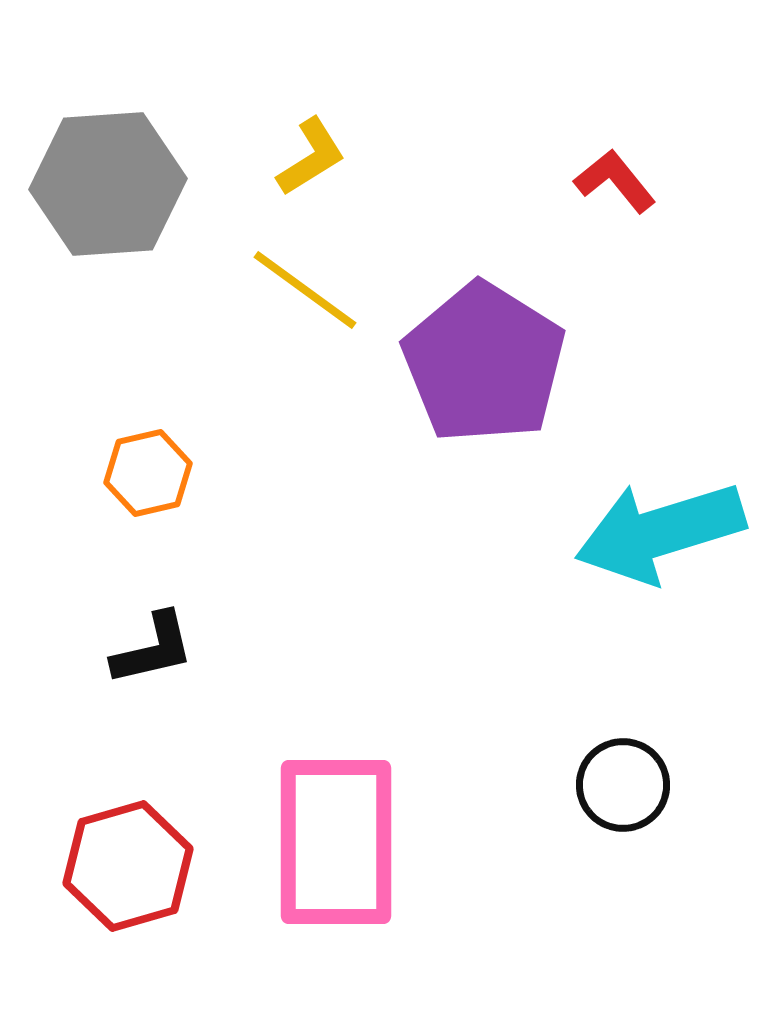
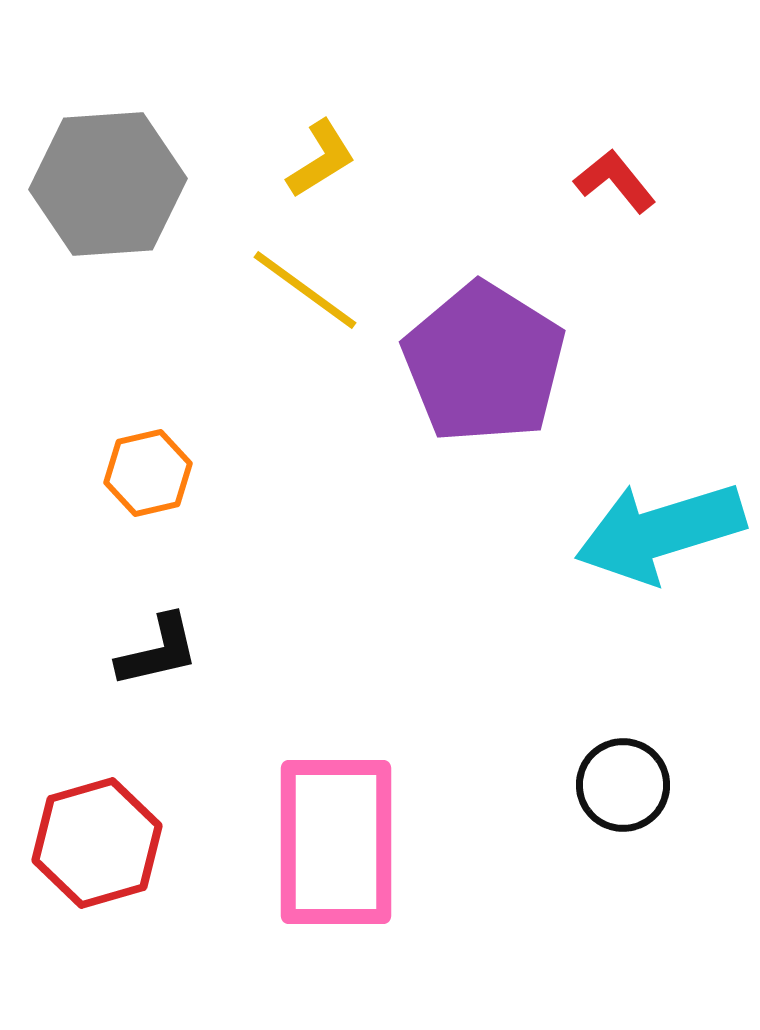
yellow L-shape: moved 10 px right, 2 px down
black L-shape: moved 5 px right, 2 px down
red hexagon: moved 31 px left, 23 px up
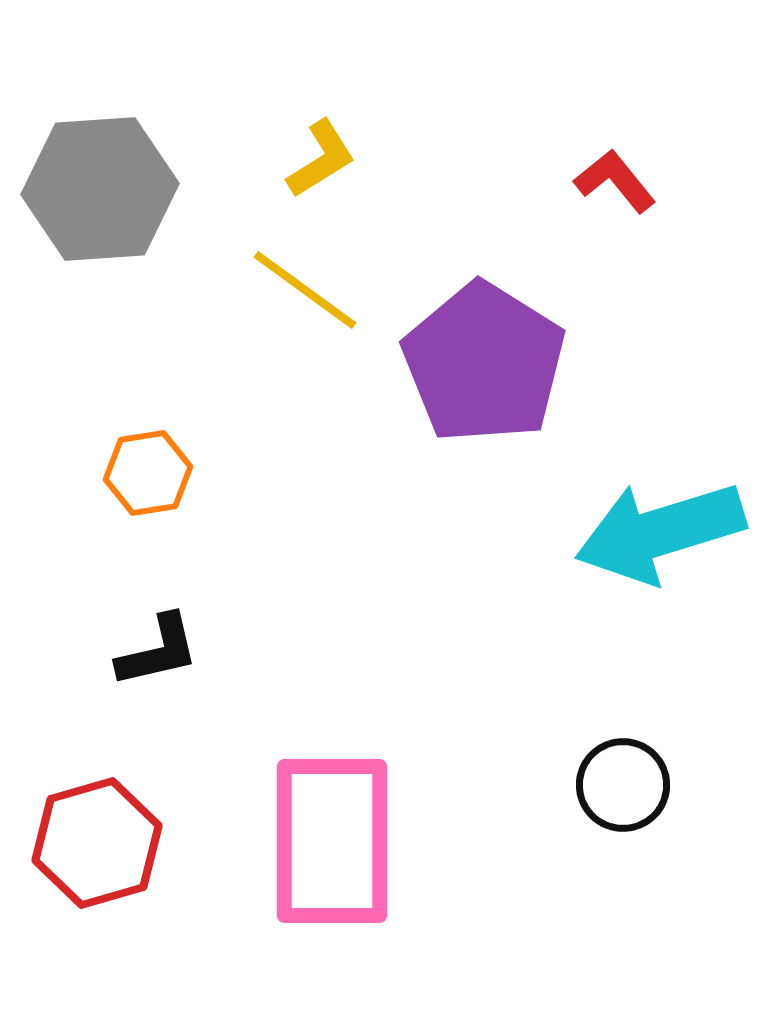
gray hexagon: moved 8 px left, 5 px down
orange hexagon: rotated 4 degrees clockwise
pink rectangle: moved 4 px left, 1 px up
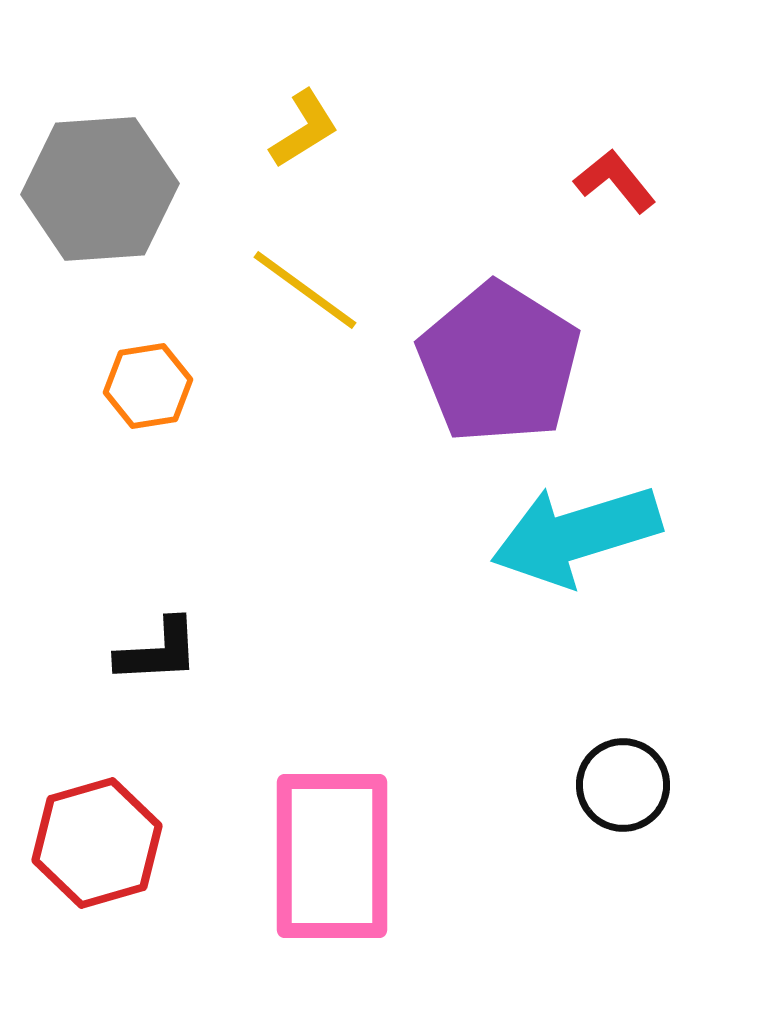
yellow L-shape: moved 17 px left, 30 px up
purple pentagon: moved 15 px right
orange hexagon: moved 87 px up
cyan arrow: moved 84 px left, 3 px down
black L-shape: rotated 10 degrees clockwise
pink rectangle: moved 15 px down
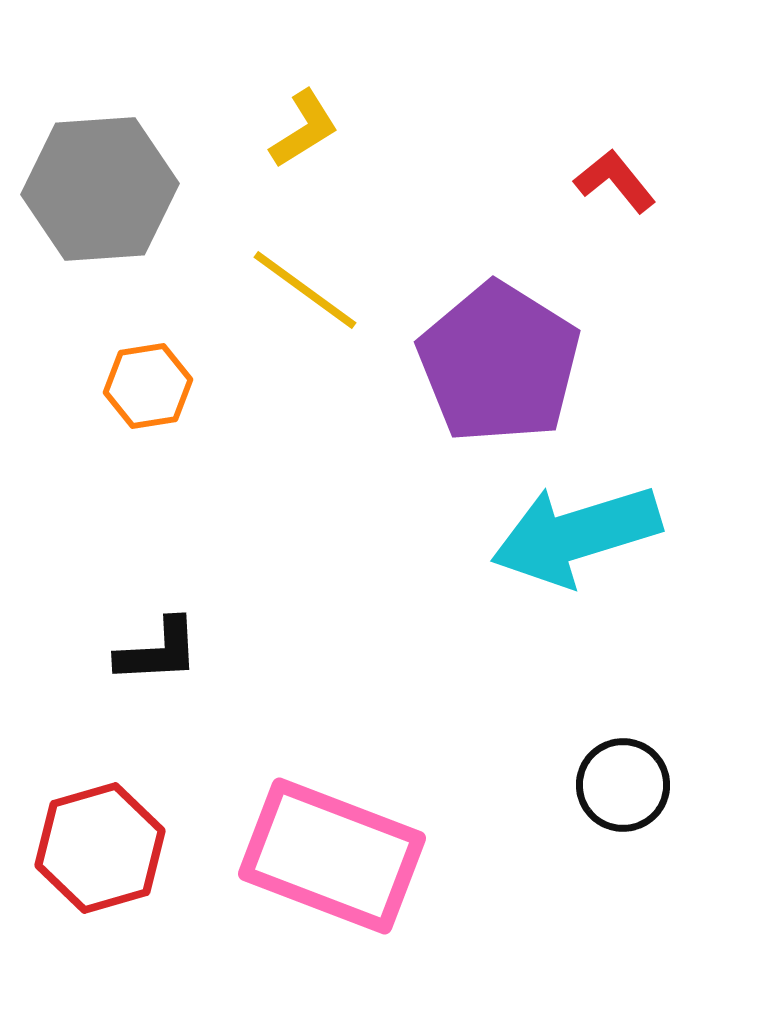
red hexagon: moved 3 px right, 5 px down
pink rectangle: rotated 69 degrees counterclockwise
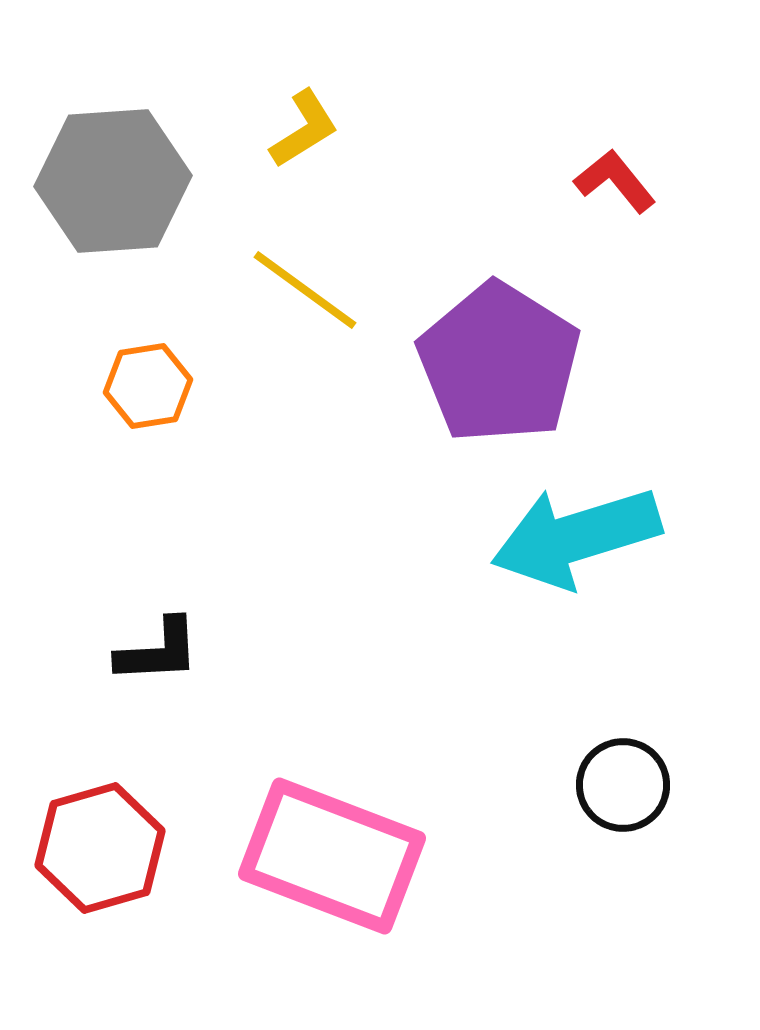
gray hexagon: moved 13 px right, 8 px up
cyan arrow: moved 2 px down
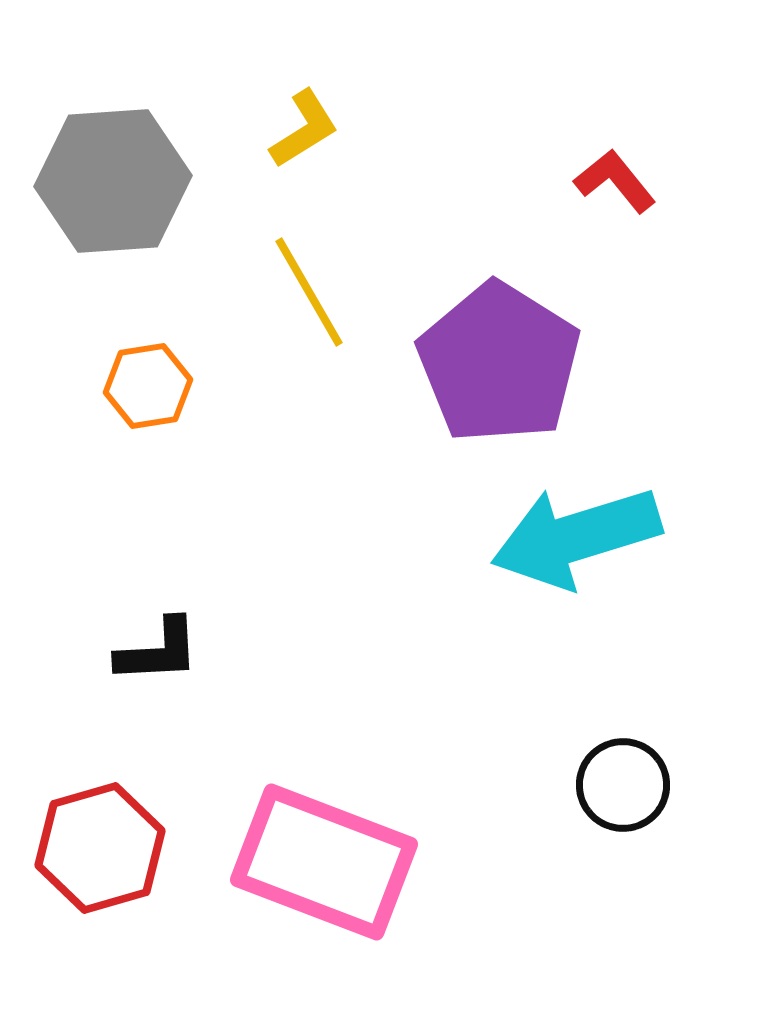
yellow line: moved 4 px right, 2 px down; rotated 24 degrees clockwise
pink rectangle: moved 8 px left, 6 px down
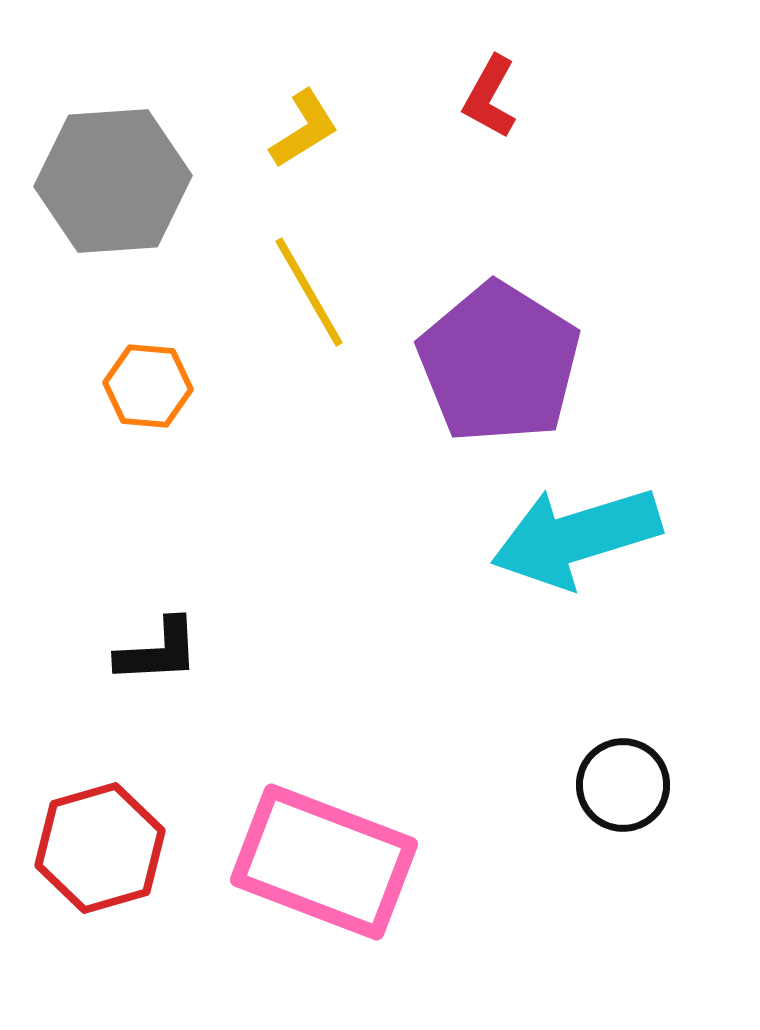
red L-shape: moved 125 px left, 84 px up; rotated 112 degrees counterclockwise
orange hexagon: rotated 14 degrees clockwise
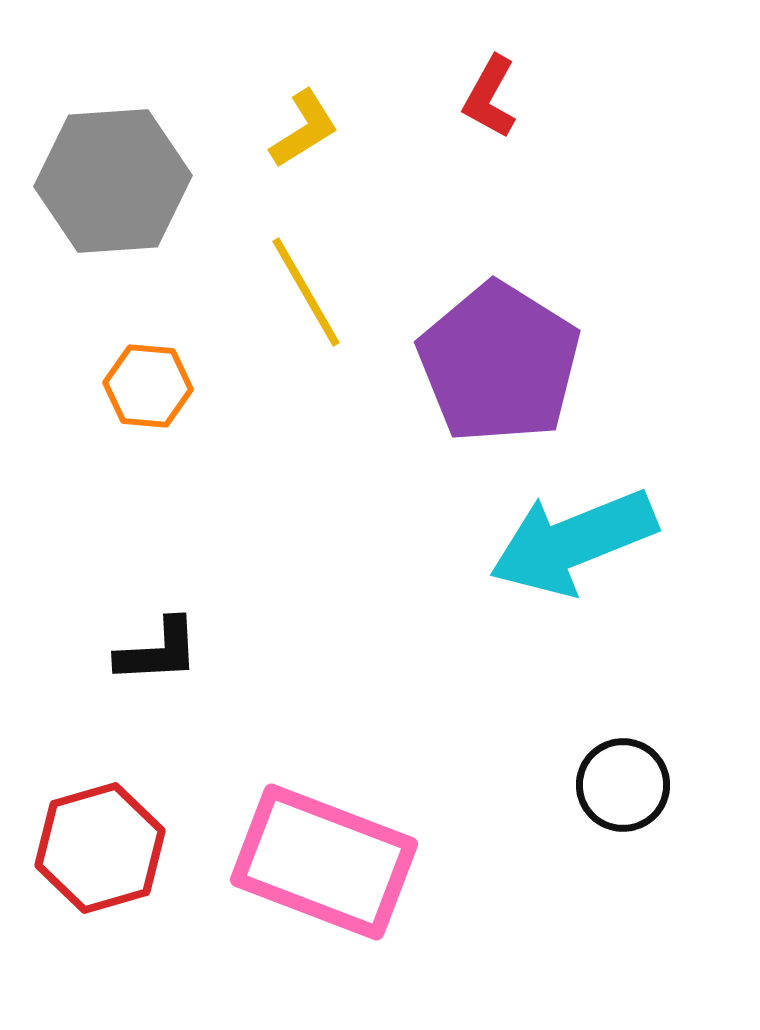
yellow line: moved 3 px left
cyan arrow: moved 3 px left, 5 px down; rotated 5 degrees counterclockwise
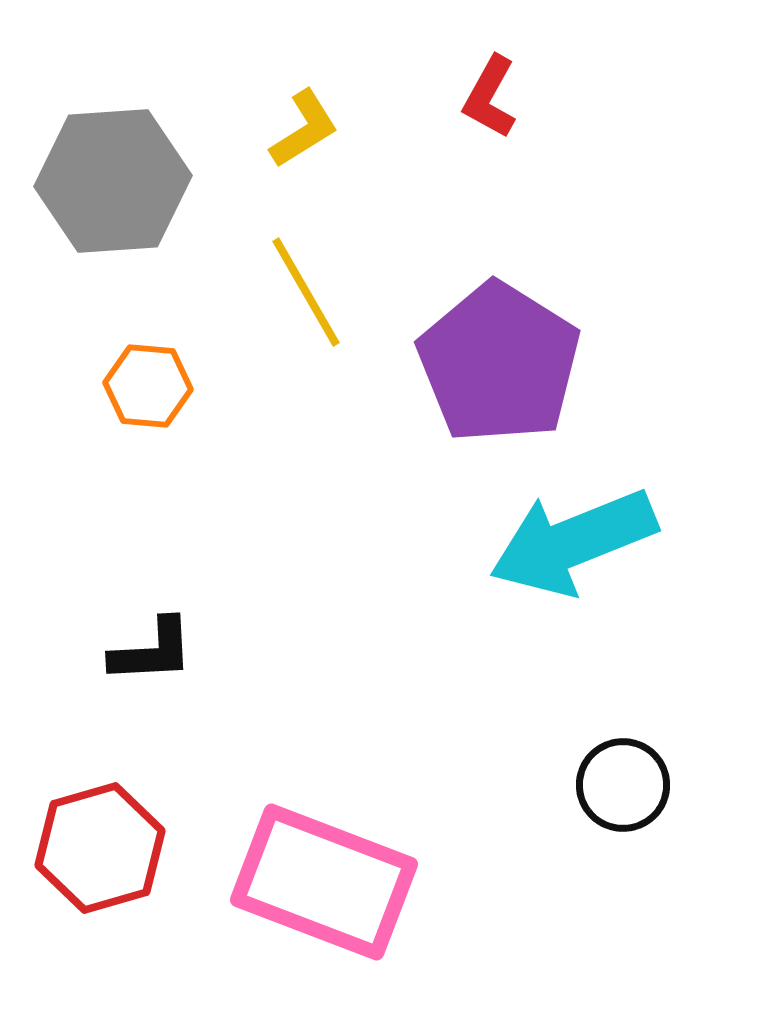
black L-shape: moved 6 px left
pink rectangle: moved 20 px down
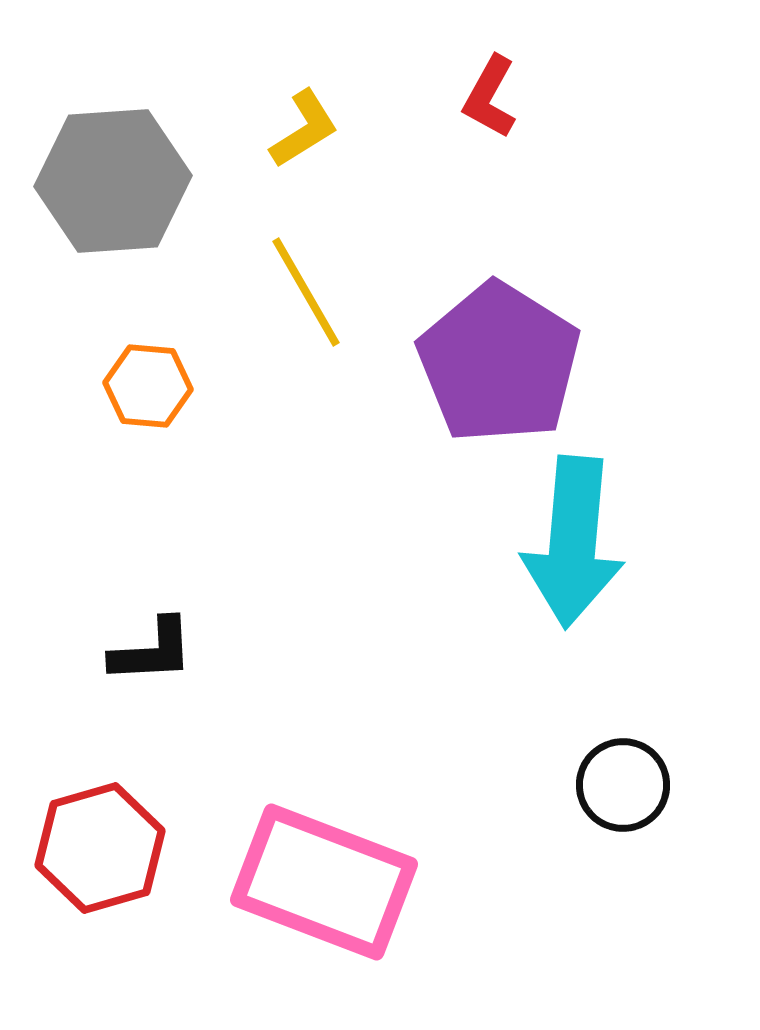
cyan arrow: rotated 63 degrees counterclockwise
